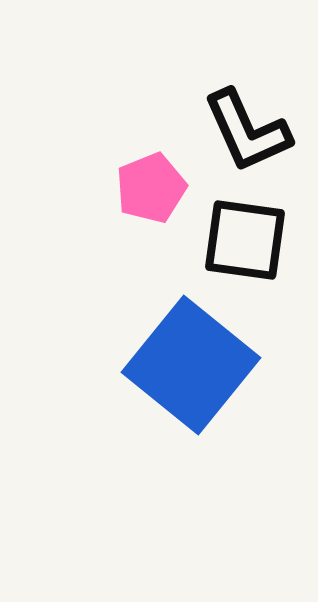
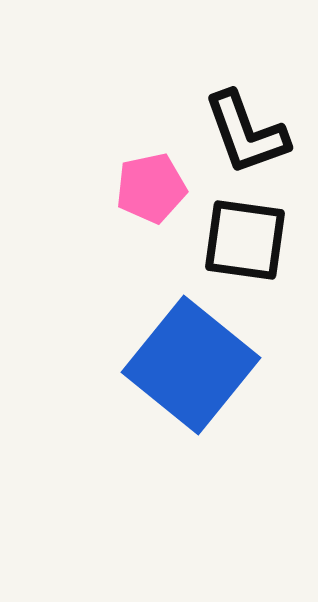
black L-shape: moved 1 px left, 2 px down; rotated 4 degrees clockwise
pink pentagon: rotated 10 degrees clockwise
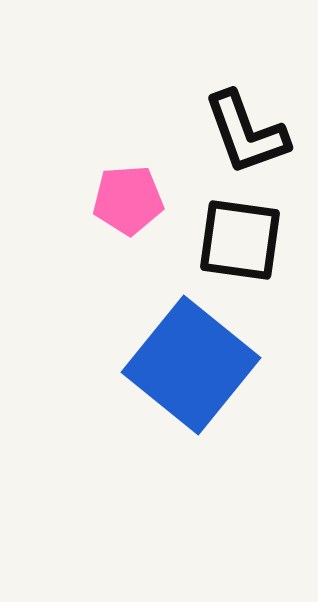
pink pentagon: moved 23 px left, 12 px down; rotated 8 degrees clockwise
black square: moved 5 px left
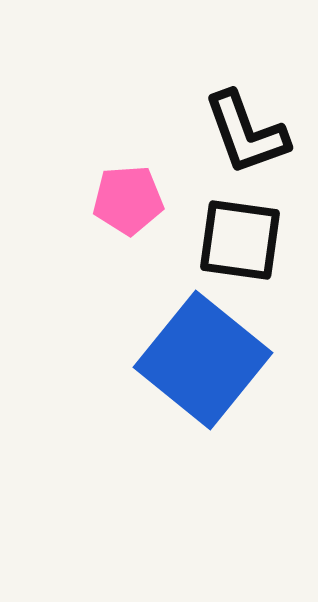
blue square: moved 12 px right, 5 px up
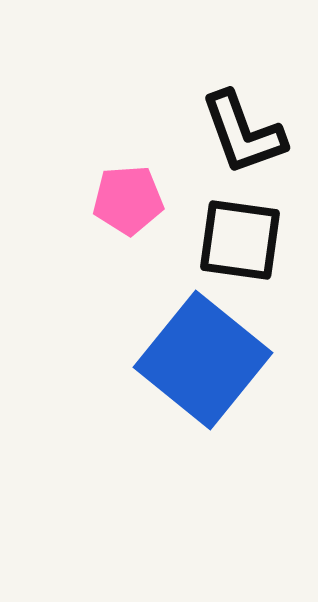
black L-shape: moved 3 px left
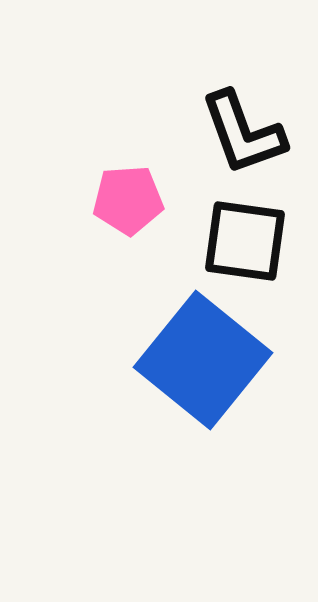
black square: moved 5 px right, 1 px down
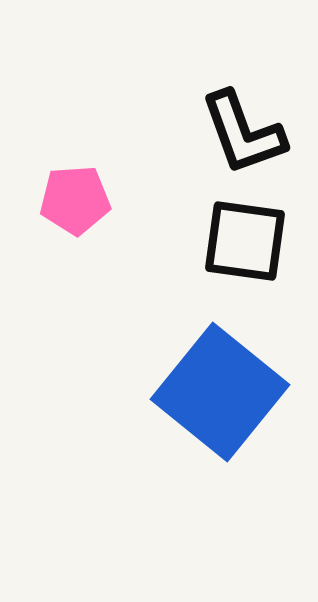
pink pentagon: moved 53 px left
blue square: moved 17 px right, 32 px down
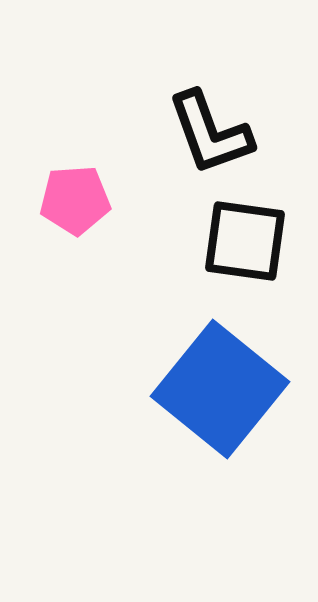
black L-shape: moved 33 px left
blue square: moved 3 px up
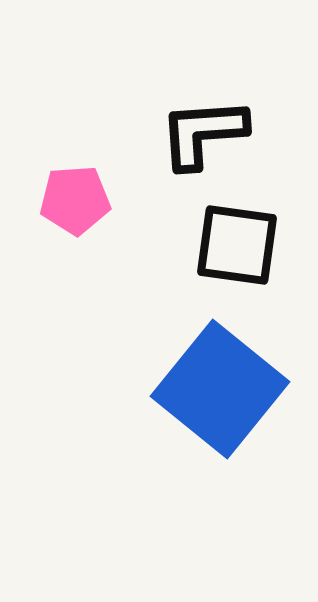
black L-shape: moved 7 px left; rotated 106 degrees clockwise
black square: moved 8 px left, 4 px down
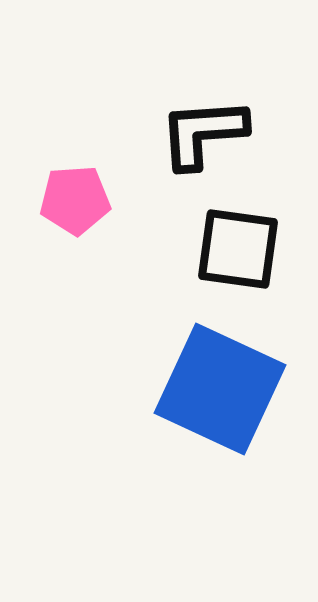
black square: moved 1 px right, 4 px down
blue square: rotated 14 degrees counterclockwise
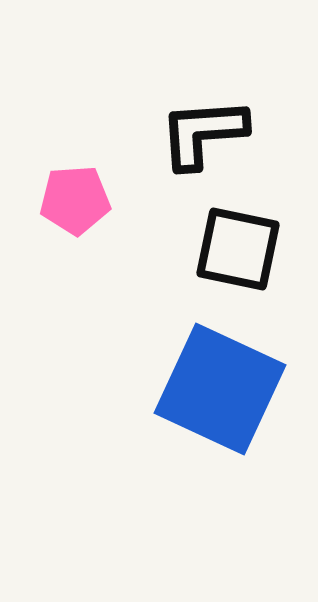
black square: rotated 4 degrees clockwise
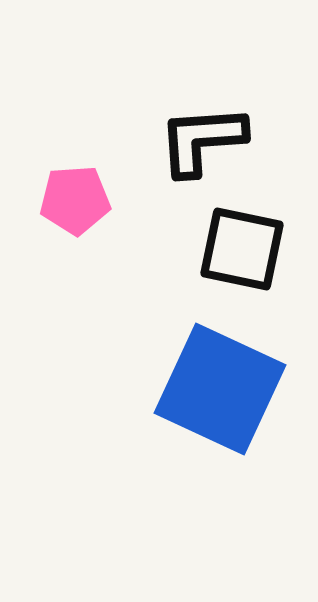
black L-shape: moved 1 px left, 7 px down
black square: moved 4 px right
